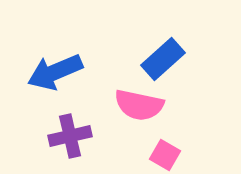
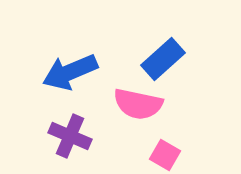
blue arrow: moved 15 px right
pink semicircle: moved 1 px left, 1 px up
purple cross: rotated 36 degrees clockwise
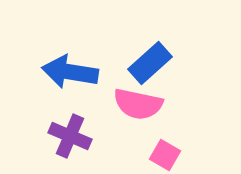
blue rectangle: moved 13 px left, 4 px down
blue arrow: rotated 32 degrees clockwise
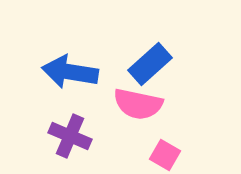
blue rectangle: moved 1 px down
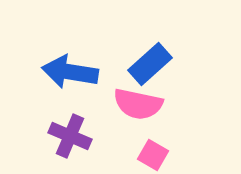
pink square: moved 12 px left
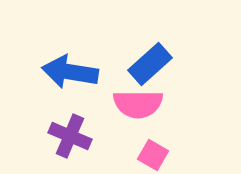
pink semicircle: rotated 12 degrees counterclockwise
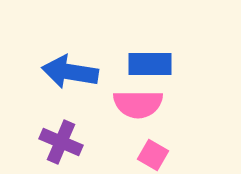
blue rectangle: rotated 42 degrees clockwise
purple cross: moved 9 px left, 6 px down
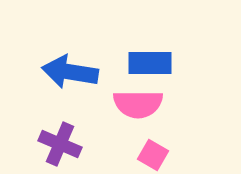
blue rectangle: moved 1 px up
purple cross: moved 1 px left, 2 px down
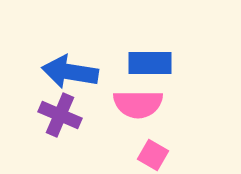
purple cross: moved 29 px up
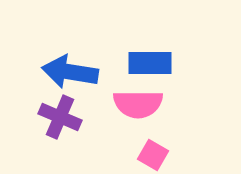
purple cross: moved 2 px down
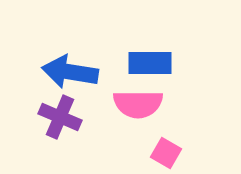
pink square: moved 13 px right, 2 px up
